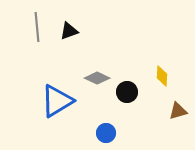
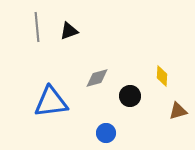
gray diamond: rotated 40 degrees counterclockwise
black circle: moved 3 px right, 4 px down
blue triangle: moved 6 px left, 1 px down; rotated 24 degrees clockwise
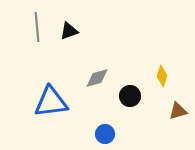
yellow diamond: rotated 15 degrees clockwise
blue circle: moved 1 px left, 1 px down
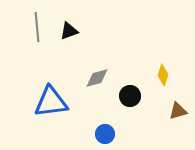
yellow diamond: moved 1 px right, 1 px up
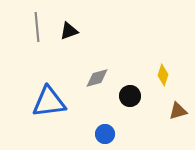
blue triangle: moved 2 px left
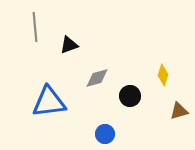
gray line: moved 2 px left
black triangle: moved 14 px down
brown triangle: moved 1 px right
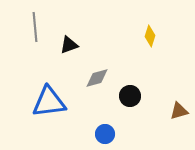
yellow diamond: moved 13 px left, 39 px up
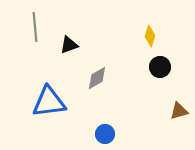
gray diamond: rotated 15 degrees counterclockwise
black circle: moved 30 px right, 29 px up
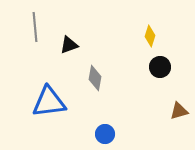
gray diamond: moved 2 px left; rotated 50 degrees counterclockwise
